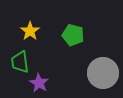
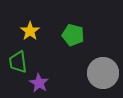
green trapezoid: moved 2 px left
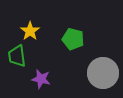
green pentagon: moved 4 px down
green trapezoid: moved 1 px left, 6 px up
purple star: moved 2 px right, 4 px up; rotated 18 degrees counterclockwise
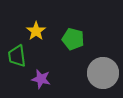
yellow star: moved 6 px right
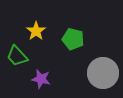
green trapezoid: rotated 35 degrees counterclockwise
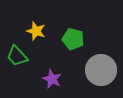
yellow star: rotated 18 degrees counterclockwise
gray circle: moved 2 px left, 3 px up
purple star: moved 11 px right; rotated 12 degrees clockwise
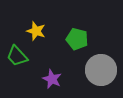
green pentagon: moved 4 px right
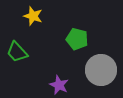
yellow star: moved 3 px left, 15 px up
green trapezoid: moved 4 px up
purple star: moved 7 px right, 6 px down
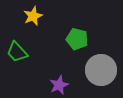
yellow star: rotated 30 degrees clockwise
purple star: rotated 24 degrees clockwise
